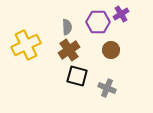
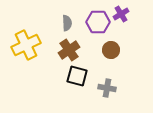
gray semicircle: moved 4 px up
gray cross: rotated 12 degrees counterclockwise
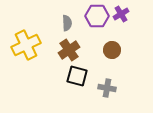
purple hexagon: moved 1 px left, 6 px up
brown circle: moved 1 px right
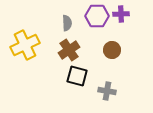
purple cross: rotated 28 degrees clockwise
yellow cross: moved 1 px left
gray cross: moved 3 px down
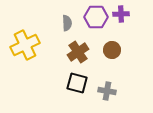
purple hexagon: moved 1 px left, 1 px down
brown cross: moved 9 px right, 2 px down
black square: moved 7 px down
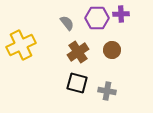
purple hexagon: moved 1 px right, 1 px down
gray semicircle: rotated 35 degrees counterclockwise
yellow cross: moved 4 px left
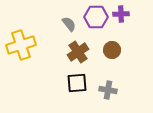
purple hexagon: moved 1 px left, 1 px up
gray semicircle: moved 2 px right, 1 px down
yellow cross: rotated 8 degrees clockwise
black square: rotated 20 degrees counterclockwise
gray cross: moved 1 px right, 1 px up
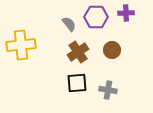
purple cross: moved 5 px right, 1 px up
yellow cross: rotated 12 degrees clockwise
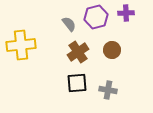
purple hexagon: rotated 15 degrees counterclockwise
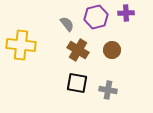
gray semicircle: moved 2 px left
yellow cross: rotated 12 degrees clockwise
brown cross: moved 2 px up; rotated 25 degrees counterclockwise
black square: rotated 15 degrees clockwise
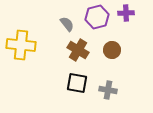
purple hexagon: moved 1 px right
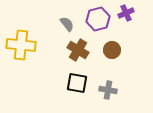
purple cross: rotated 21 degrees counterclockwise
purple hexagon: moved 1 px right, 2 px down
